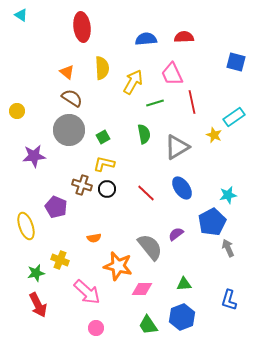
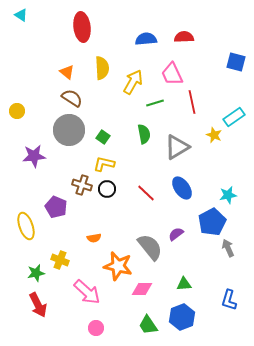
green square at (103, 137): rotated 24 degrees counterclockwise
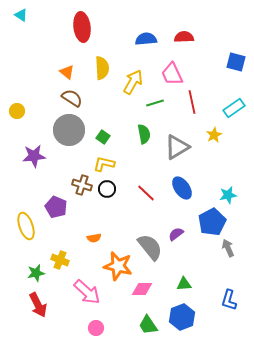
cyan rectangle at (234, 117): moved 9 px up
yellow star at (214, 135): rotated 21 degrees clockwise
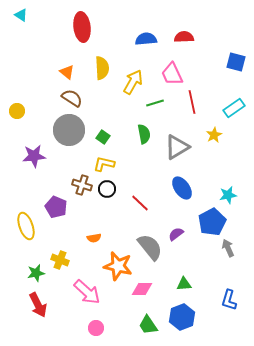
red line at (146, 193): moved 6 px left, 10 px down
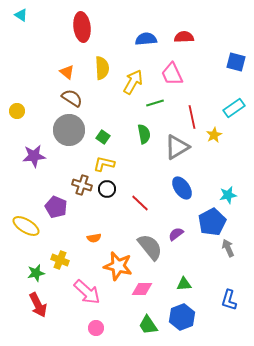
red line at (192, 102): moved 15 px down
yellow ellipse at (26, 226): rotated 40 degrees counterclockwise
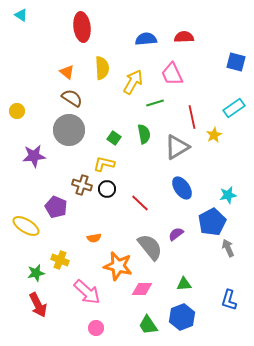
green square at (103, 137): moved 11 px right, 1 px down
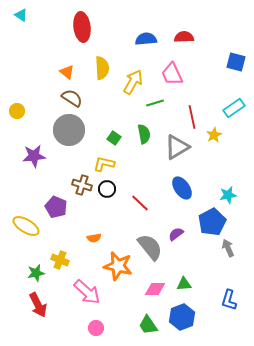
pink diamond at (142, 289): moved 13 px right
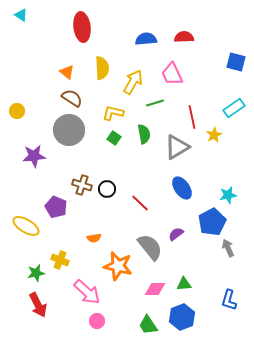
yellow L-shape at (104, 164): moved 9 px right, 51 px up
pink circle at (96, 328): moved 1 px right, 7 px up
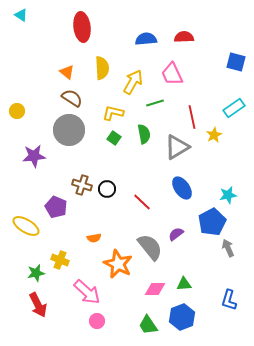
red line at (140, 203): moved 2 px right, 1 px up
orange star at (118, 266): moved 2 px up; rotated 12 degrees clockwise
